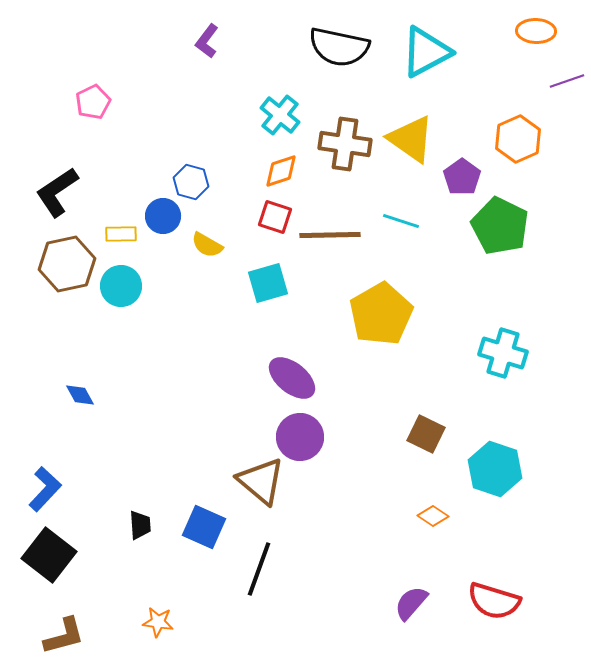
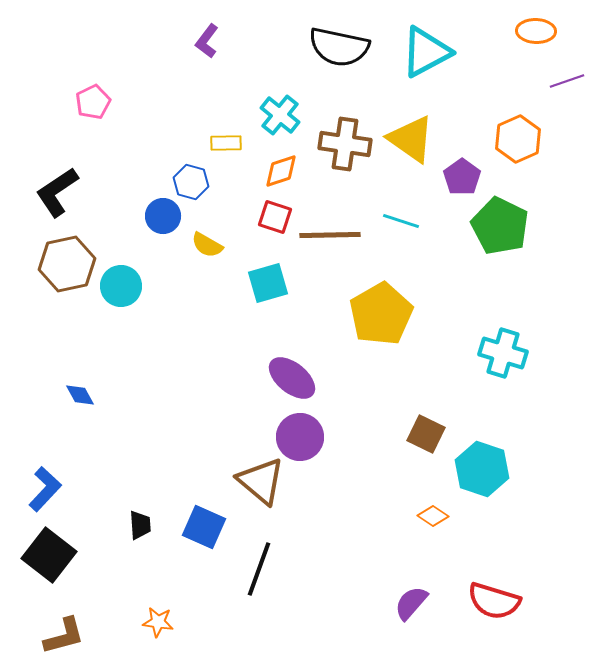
yellow rectangle at (121, 234): moved 105 px right, 91 px up
cyan hexagon at (495, 469): moved 13 px left
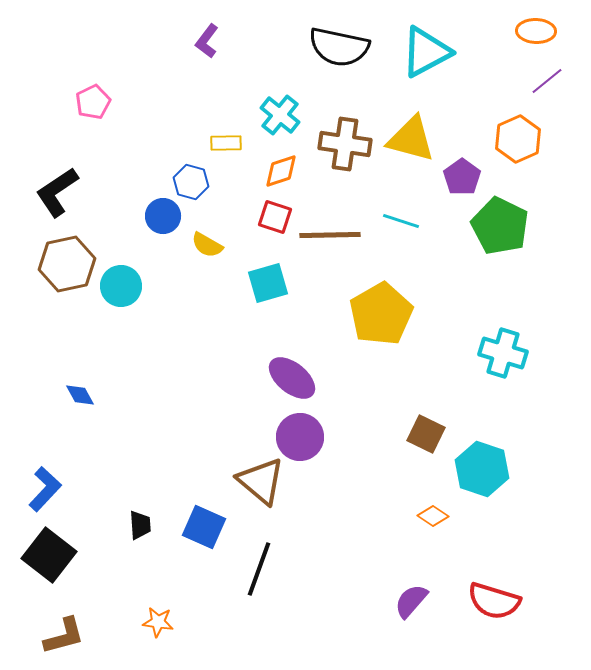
purple line at (567, 81): moved 20 px left; rotated 20 degrees counterclockwise
yellow triangle at (411, 139): rotated 20 degrees counterclockwise
purple semicircle at (411, 603): moved 2 px up
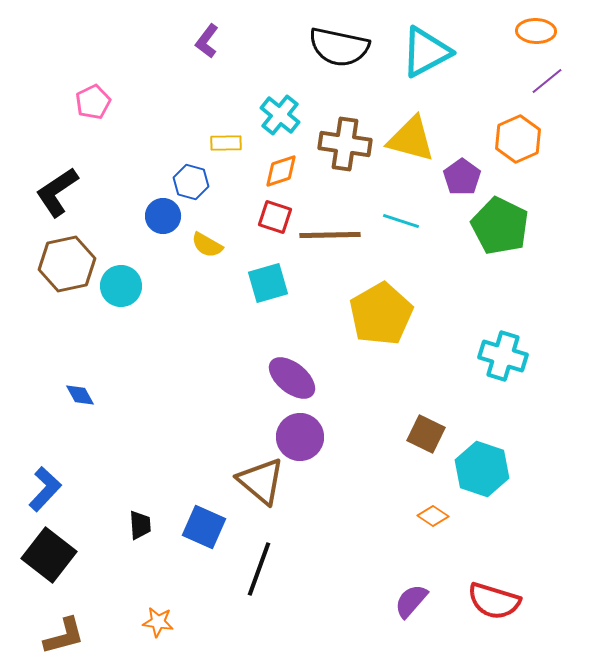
cyan cross at (503, 353): moved 3 px down
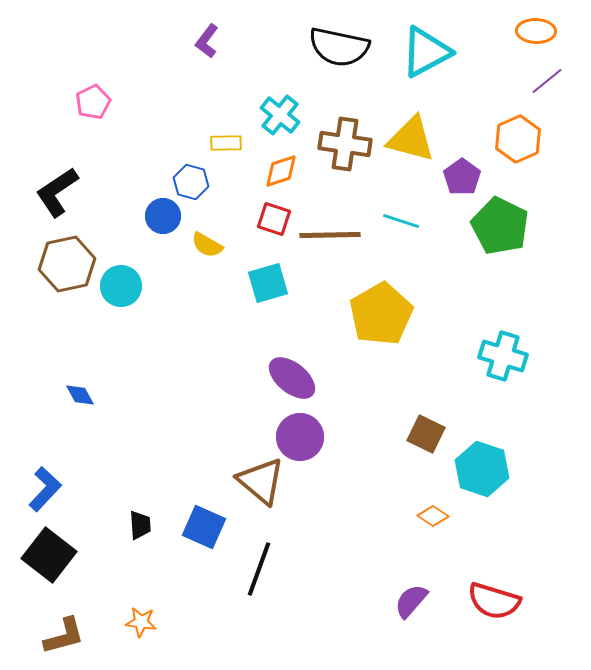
red square at (275, 217): moved 1 px left, 2 px down
orange star at (158, 622): moved 17 px left
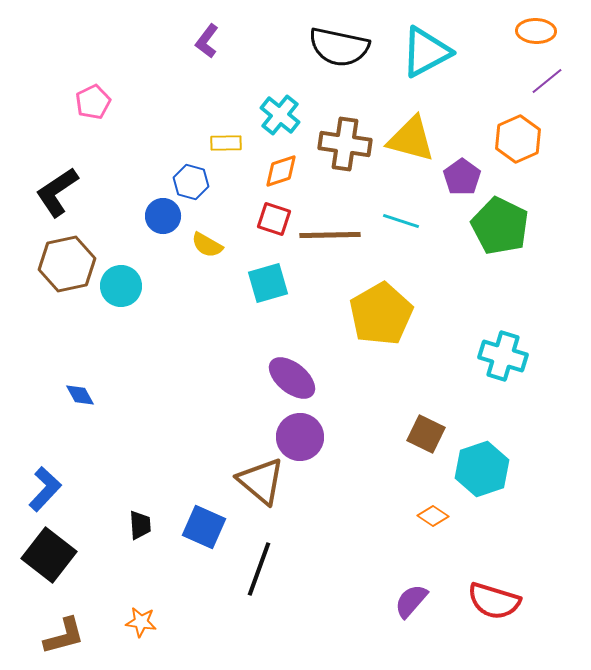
cyan hexagon at (482, 469): rotated 22 degrees clockwise
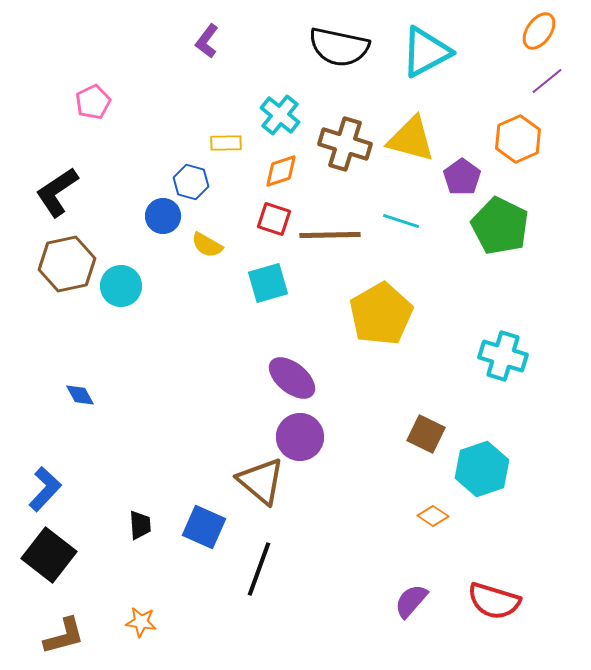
orange ellipse at (536, 31): moved 3 px right; rotated 57 degrees counterclockwise
brown cross at (345, 144): rotated 9 degrees clockwise
